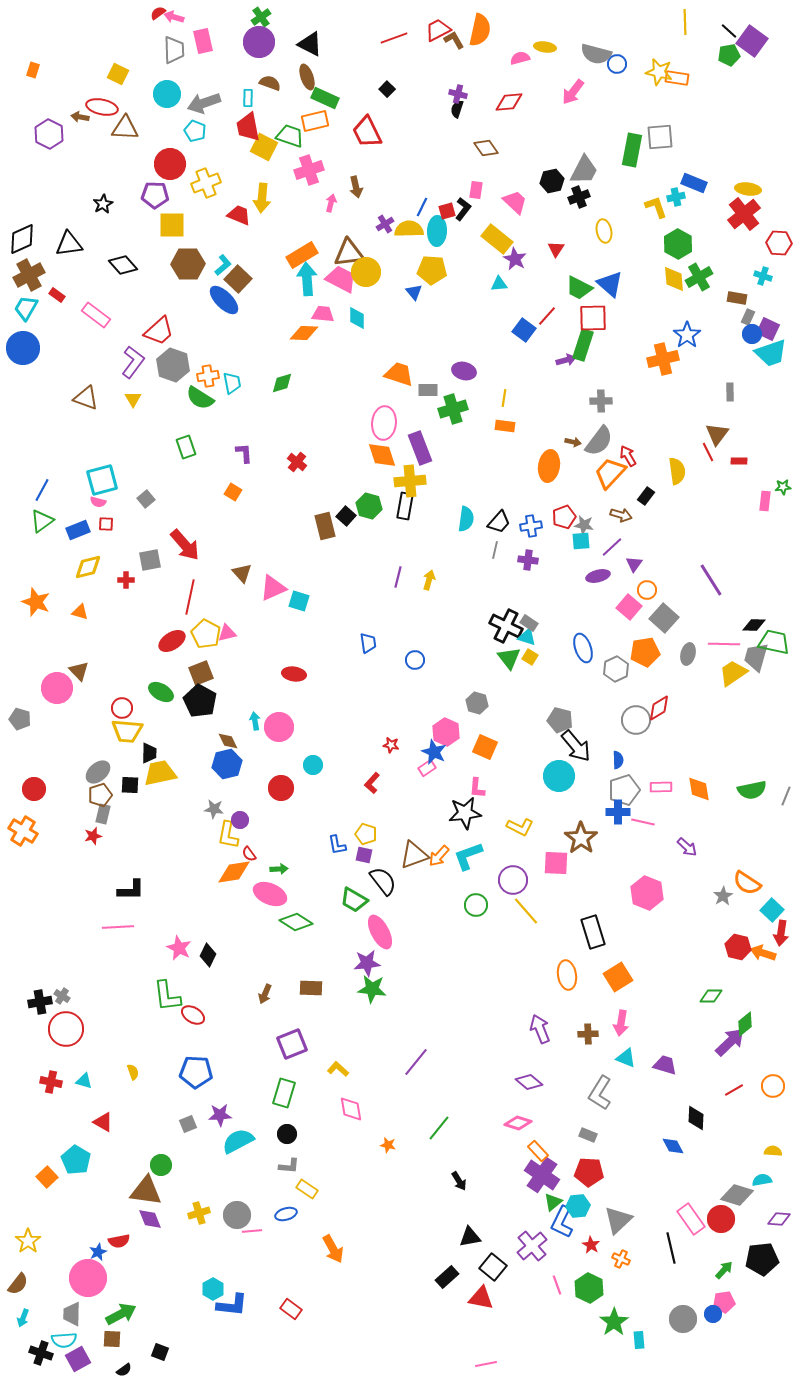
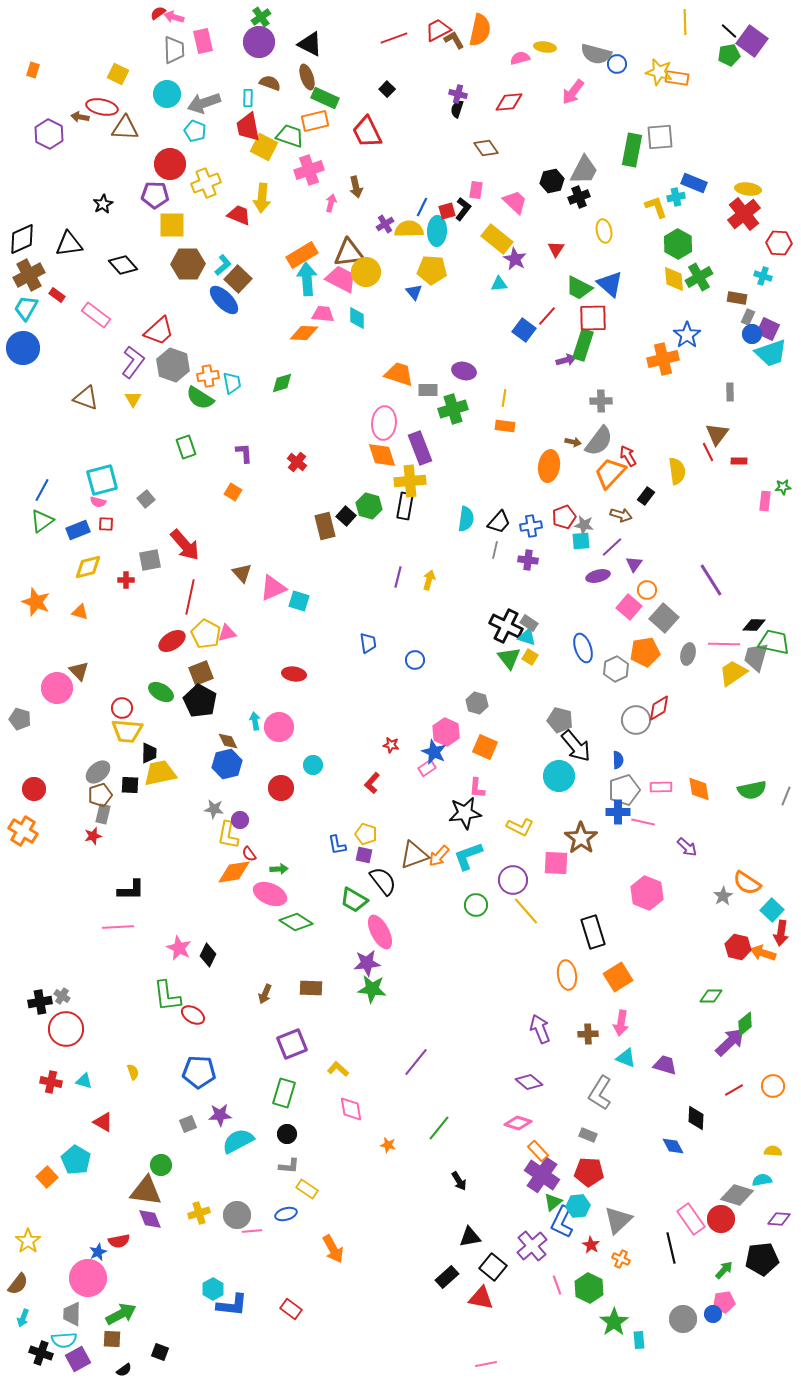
blue pentagon at (196, 1072): moved 3 px right
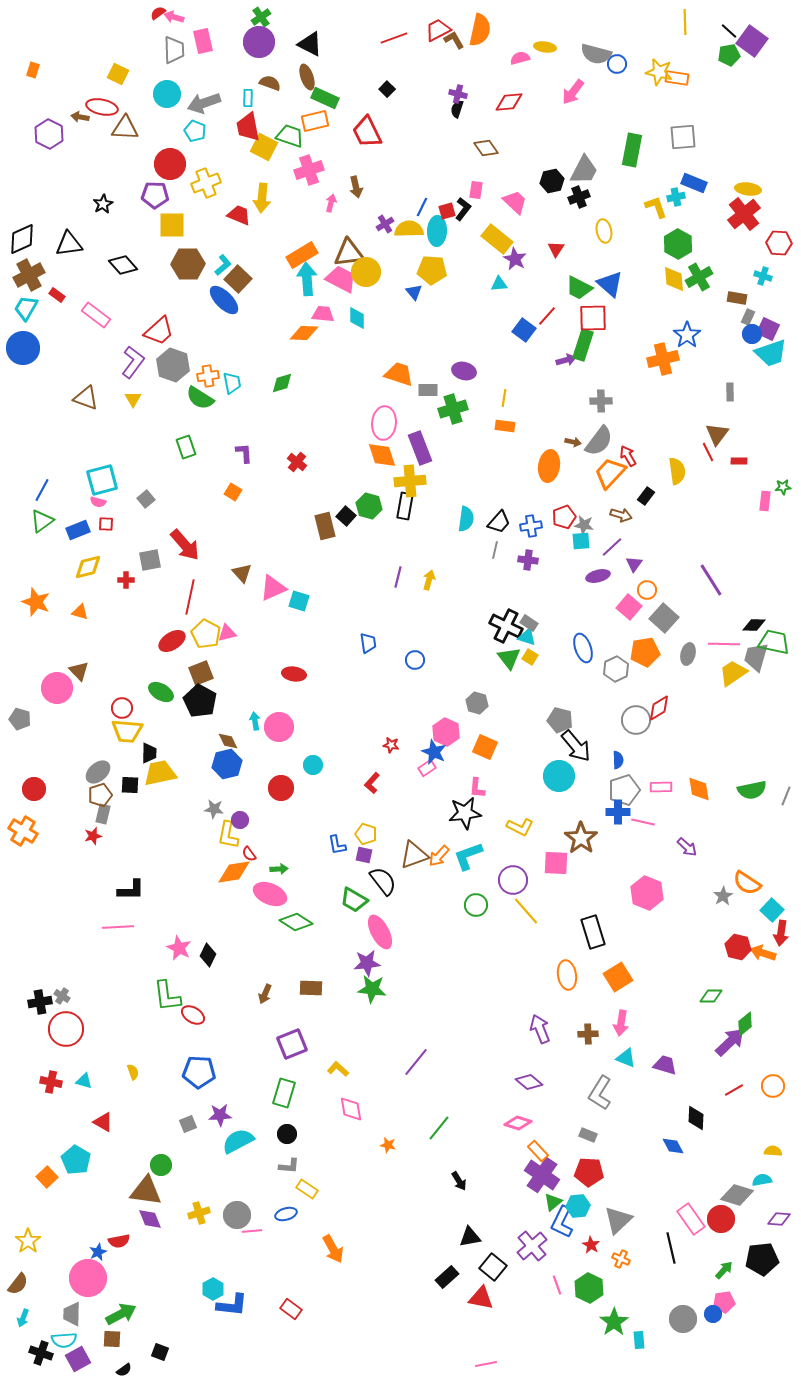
gray square at (660, 137): moved 23 px right
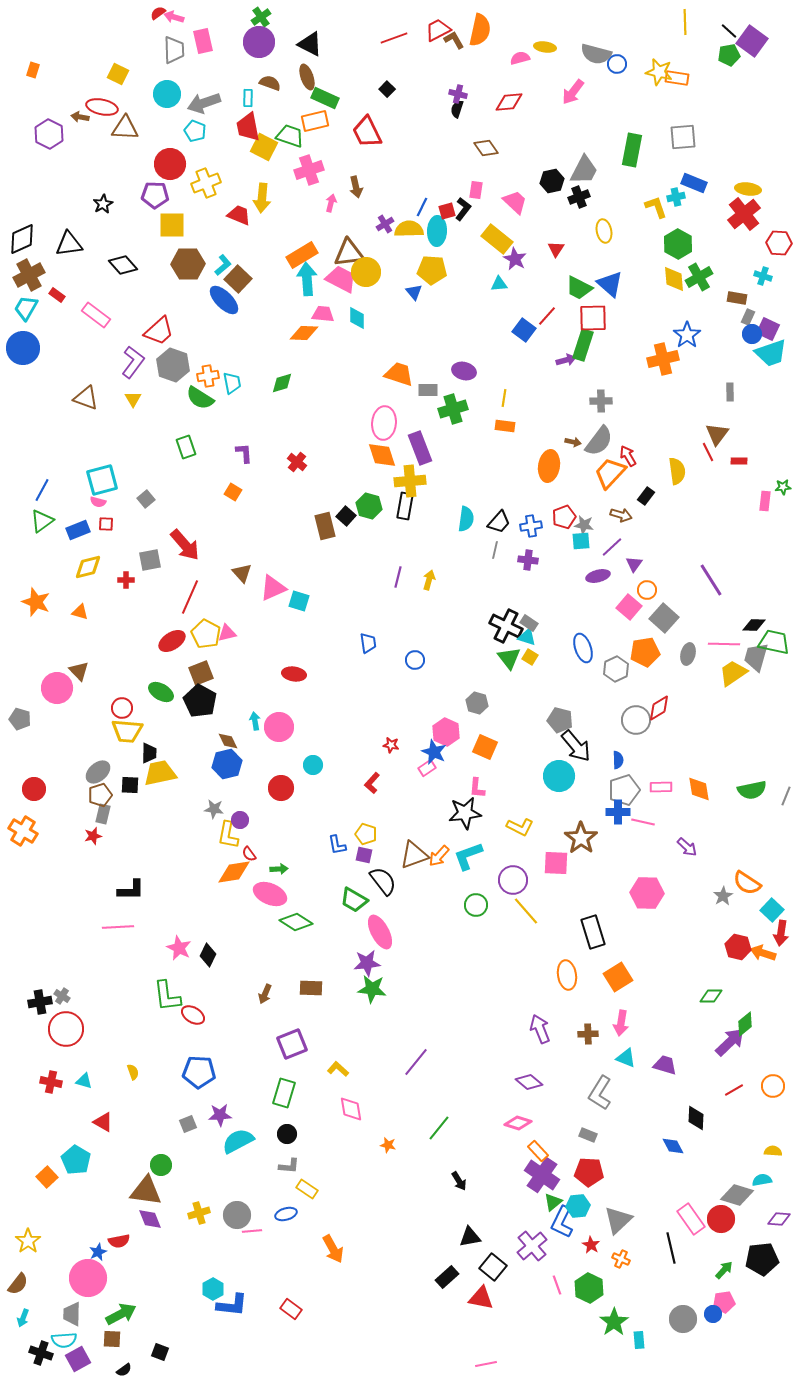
red line at (190, 597): rotated 12 degrees clockwise
pink hexagon at (647, 893): rotated 20 degrees counterclockwise
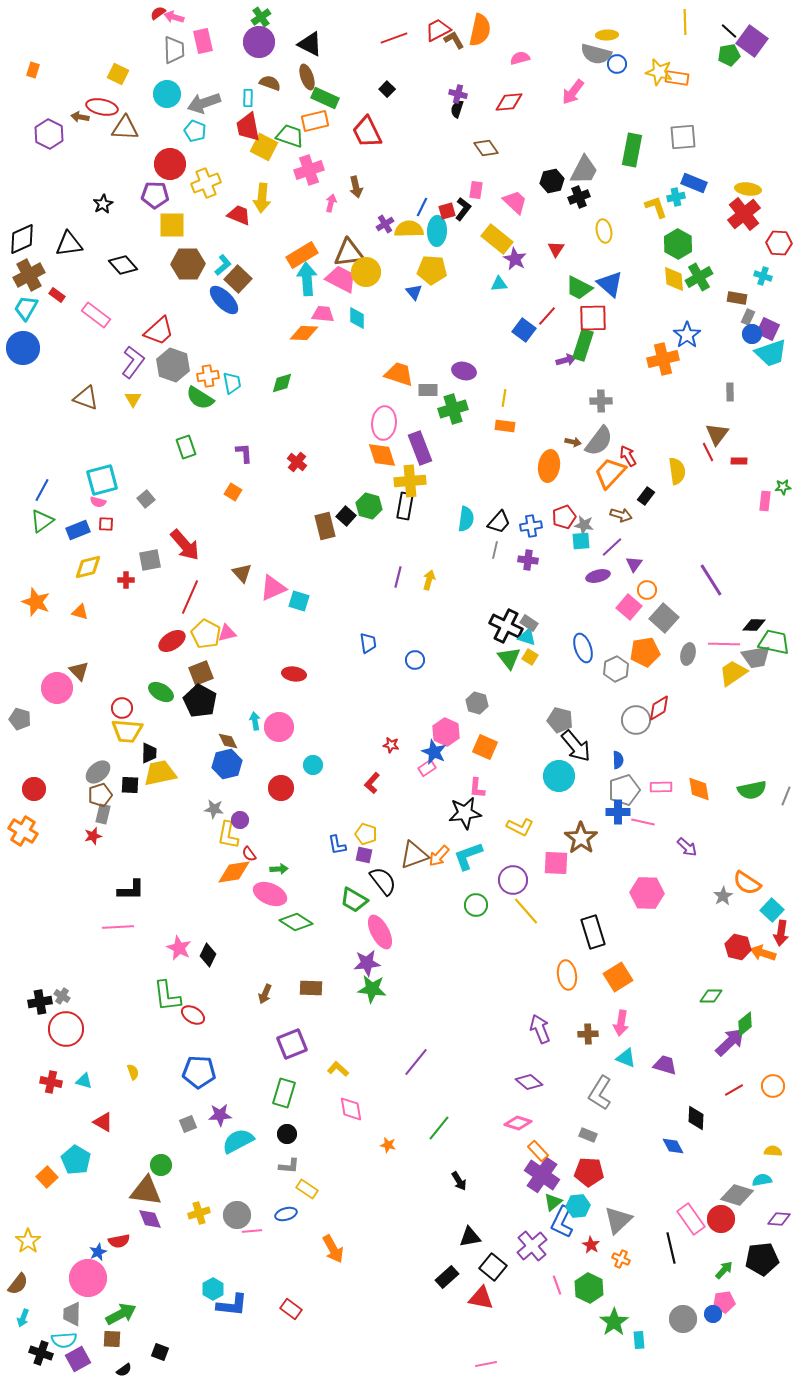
yellow ellipse at (545, 47): moved 62 px right, 12 px up; rotated 10 degrees counterclockwise
gray trapezoid at (756, 657): rotated 116 degrees counterclockwise
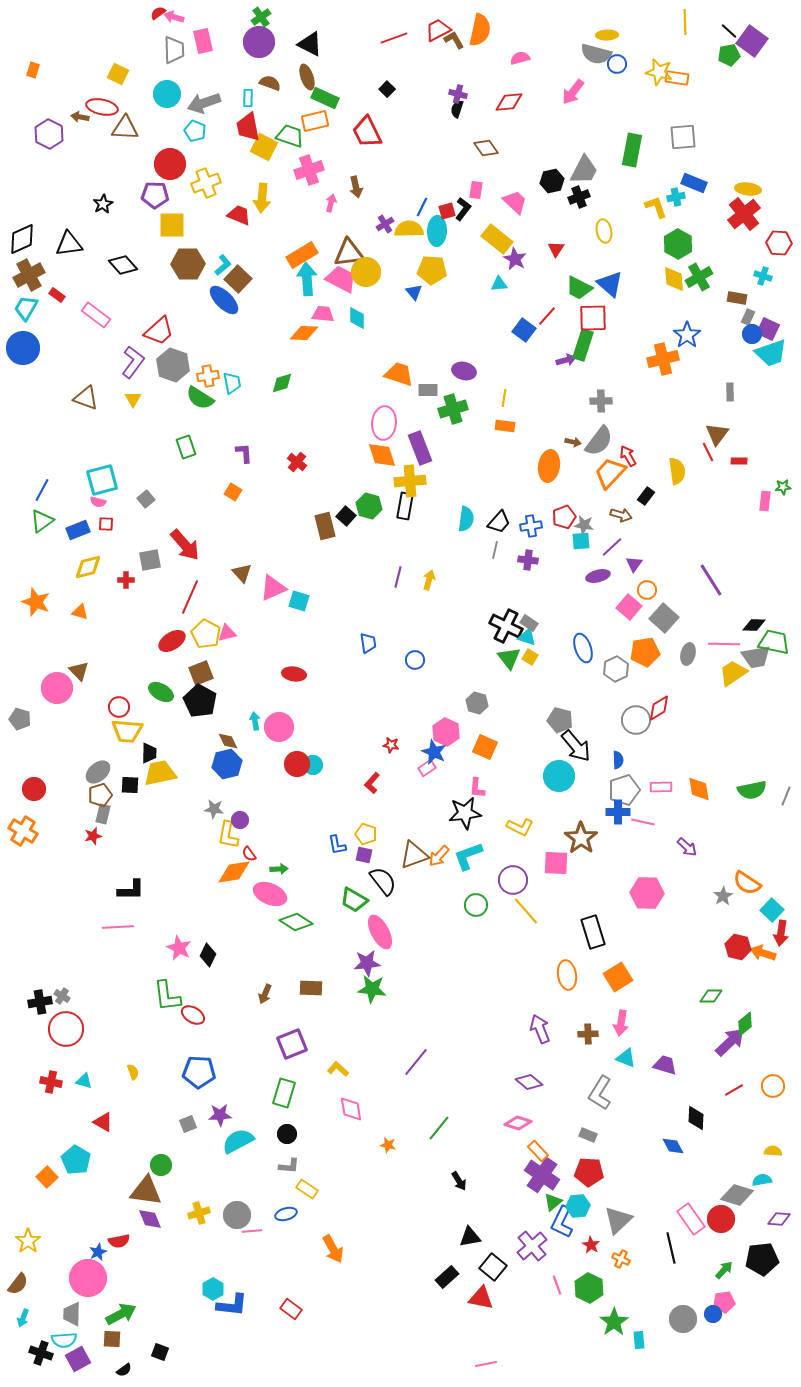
red circle at (122, 708): moved 3 px left, 1 px up
red circle at (281, 788): moved 16 px right, 24 px up
